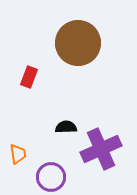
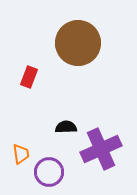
orange trapezoid: moved 3 px right
purple circle: moved 2 px left, 5 px up
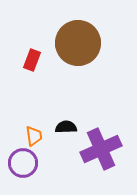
red rectangle: moved 3 px right, 17 px up
orange trapezoid: moved 13 px right, 18 px up
purple circle: moved 26 px left, 9 px up
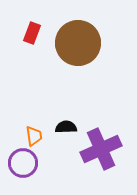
red rectangle: moved 27 px up
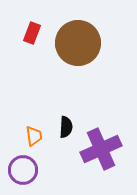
black semicircle: rotated 95 degrees clockwise
purple circle: moved 7 px down
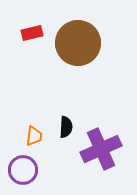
red rectangle: rotated 55 degrees clockwise
orange trapezoid: rotated 15 degrees clockwise
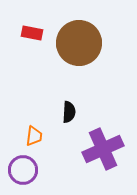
red rectangle: rotated 25 degrees clockwise
brown circle: moved 1 px right
black semicircle: moved 3 px right, 15 px up
purple cross: moved 2 px right
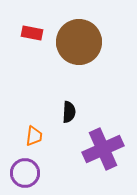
brown circle: moved 1 px up
purple circle: moved 2 px right, 3 px down
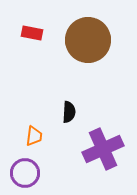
brown circle: moved 9 px right, 2 px up
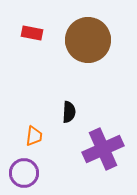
purple circle: moved 1 px left
